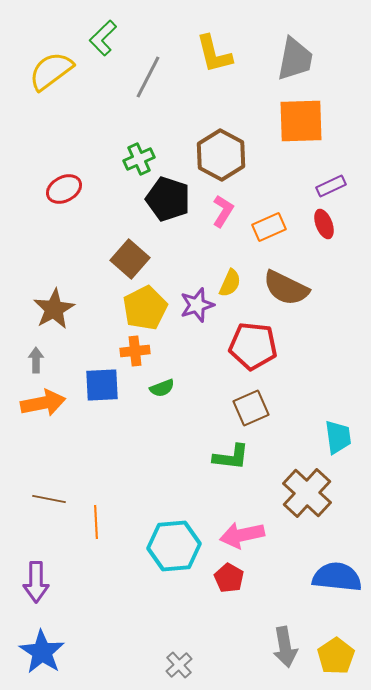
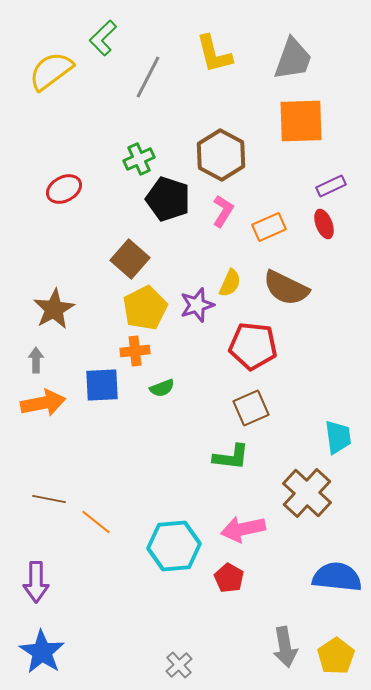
gray trapezoid at (295, 59): moved 2 px left; rotated 9 degrees clockwise
orange line at (96, 522): rotated 48 degrees counterclockwise
pink arrow at (242, 535): moved 1 px right, 6 px up
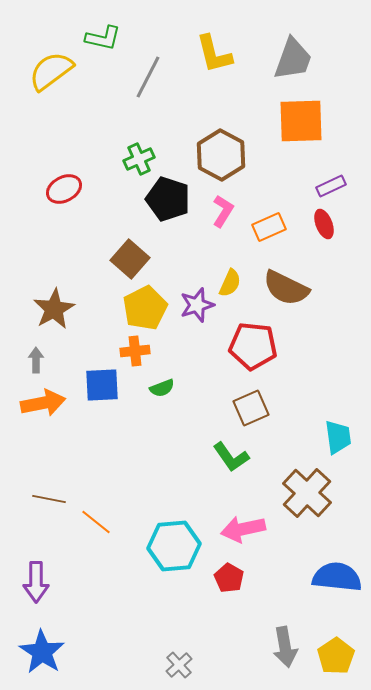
green L-shape at (103, 38): rotated 123 degrees counterclockwise
green L-shape at (231, 457): rotated 48 degrees clockwise
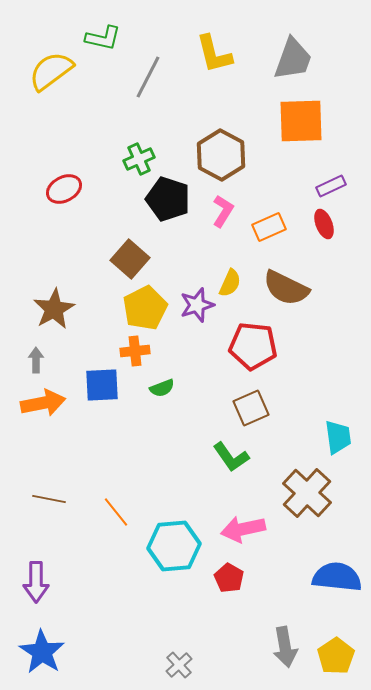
orange line at (96, 522): moved 20 px right, 10 px up; rotated 12 degrees clockwise
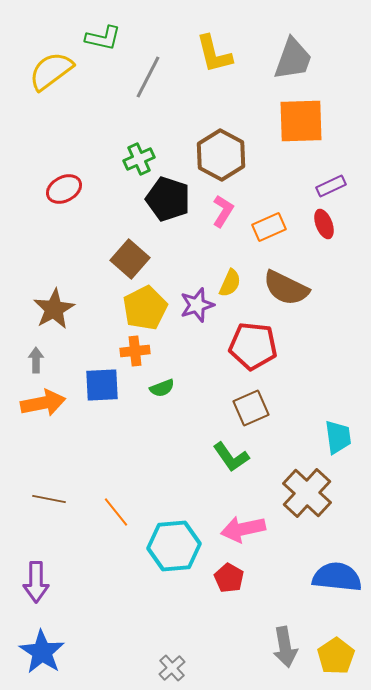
gray cross at (179, 665): moved 7 px left, 3 px down
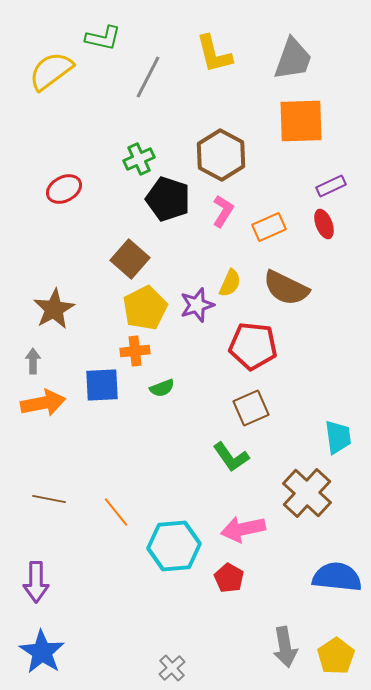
gray arrow at (36, 360): moved 3 px left, 1 px down
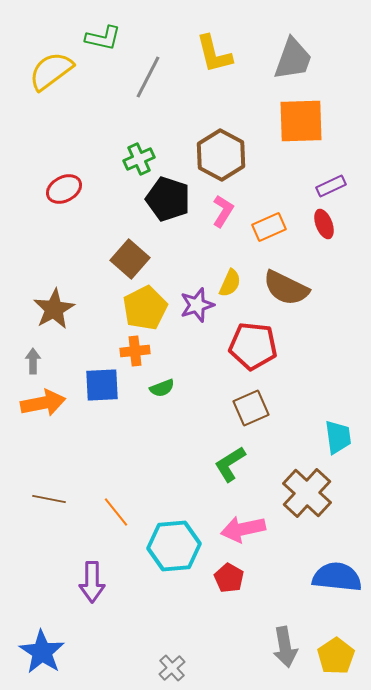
green L-shape at (231, 457): moved 1 px left, 7 px down; rotated 93 degrees clockwise
purple arrow at (36, 582): moved 56 px right
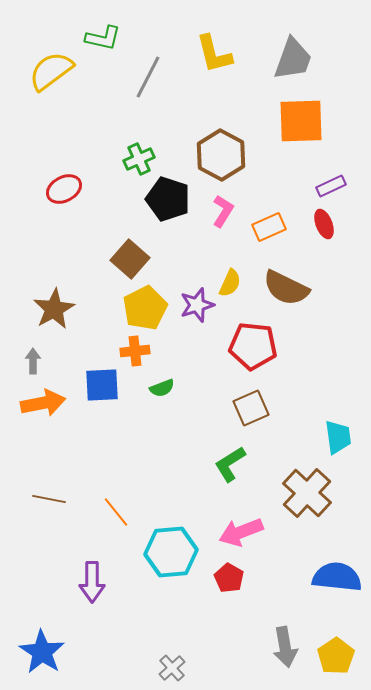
pink arrow at (243, 529): moved 2 px left, 3 px down; rotated 9 degrees counterclockwise
cyan hexagon at (174, 546): moved 3 px left, 6 px down
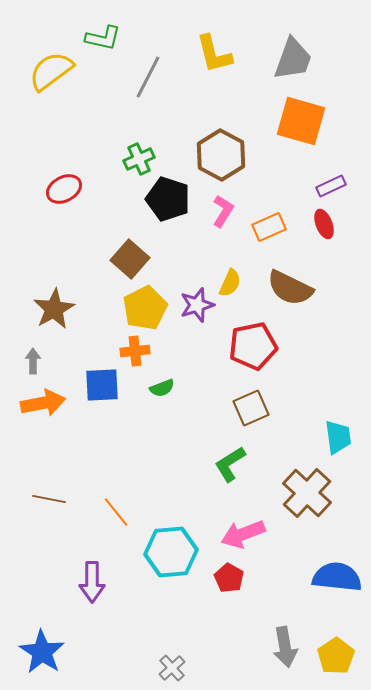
orange square at (301, 121): rotated 18 degrees clockwise
brown semicircle at (286, 288): moved 4 px right
red pentagon at (253, 346): rotated 18 degrees counterclockwise
pink arrow at (241, 532): moved 2 px right, 2 px down
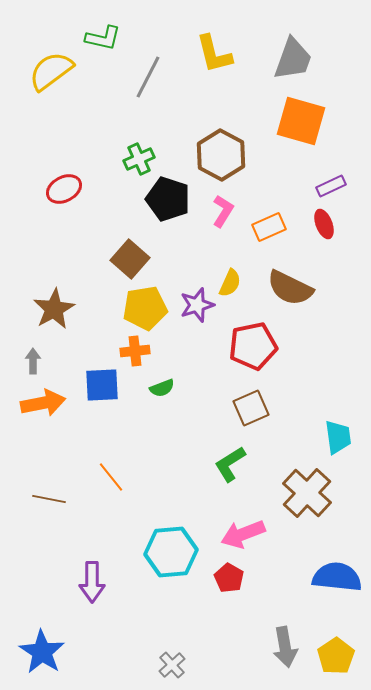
yellow pentagon at (145, 308): rotated 18 degrees clockwise
orange line at (116, 512): moved 5 px left, 35 px up
gray cross at (172, 668): moved 3 px up
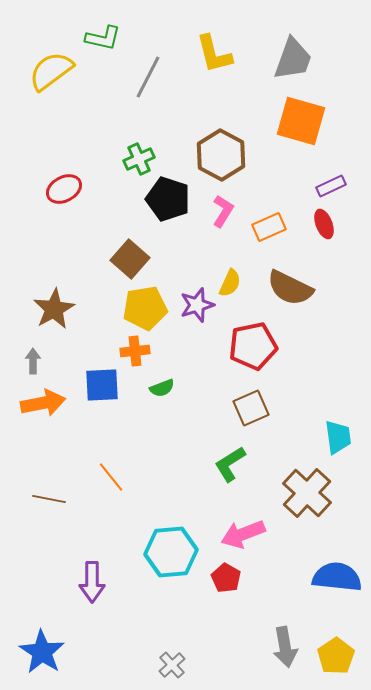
red pentagon at (229, 578): moved 3 px left
